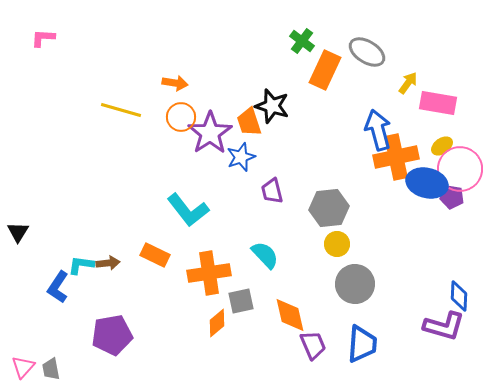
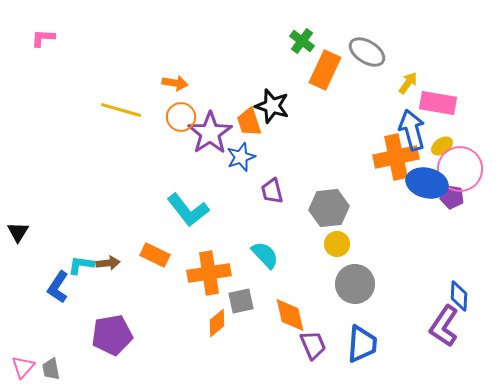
blue arrow at (378, 130): moved 34 px right
purple L-shape at (444, 326): rotated 108 degrees clockwise
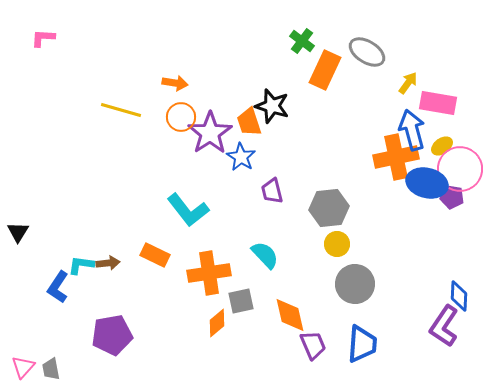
blue star at (241, 157): rotated 20 degrees counterclockwise
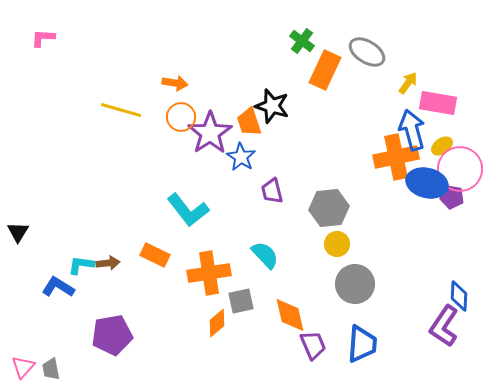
blue L-shape at (58, 287): rotated 88 degrees clockwise
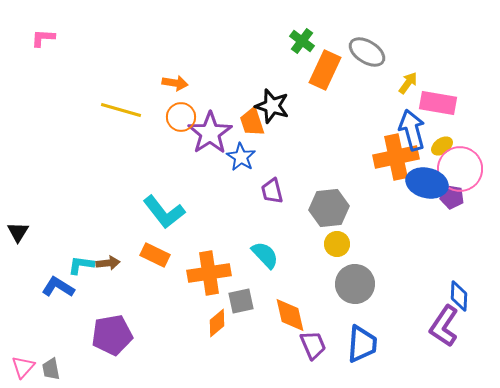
orange trapezoid at (249, 122): moved 3 px right
cyan L-shape at (188, 210): moved 24 px left, 2 px down
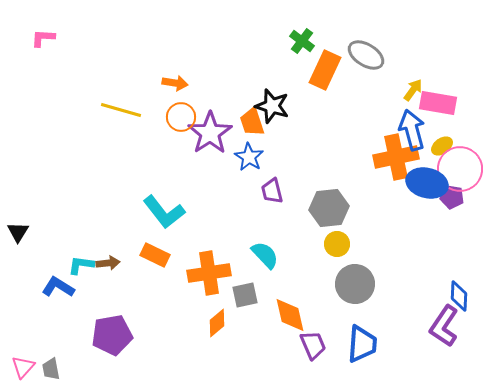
gray ellipse at (367, 52): moved 1 px left, 3 px down
yellow arrow at (408, 83): moved 5 px right, 7 px down
blue star at (241, 157): moved 8 px right
gray square at (241, 301): moved 4 px right, 6 px up
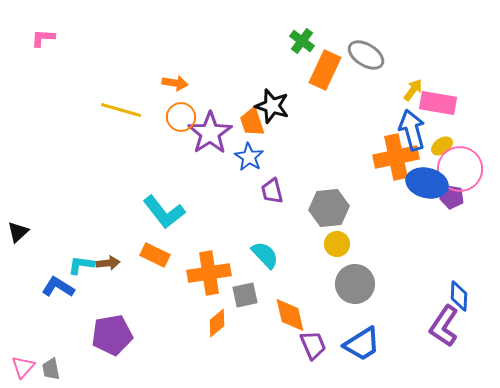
black triangle at (18, 232): rotated 15 degrees clockwise
blue trapezoid at (362, 344): rotated 54 degrees clockwise
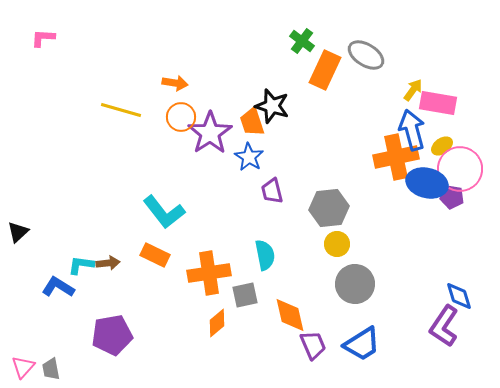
cyan semicircle at (265, 255): rotated 32 degrees clockwise
blue diamond at (459, 296): rotated 20 degrees counterclockwise
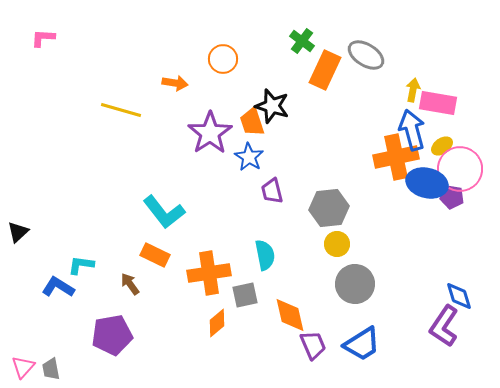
yellow arrow at (413, 90): rotated 25 degrees counterclockwise
orange circle at (181, 117): moved 42 px right, 58 px up
brown arrow at (108, 263): moved 22 px right, 21 px down; rotated 120 degrees counterclockwise
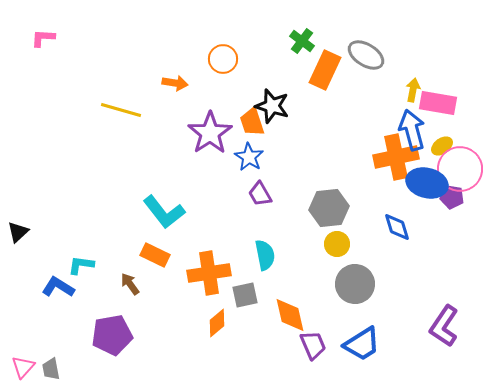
purple trapezoid at (272, 191): moved 12 px left, 3 px down; rotated 16 degrees counterclockwise
blue diamond at (459, 296): moved 62 px left, 69 px up
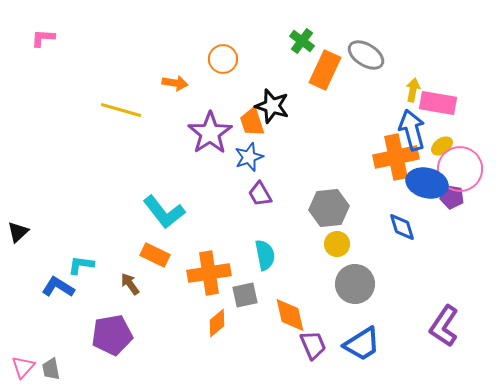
blue star at (249, 157): rotated 20 degrees clockwise
blue diamond at (397, 227): moved 5 px right
